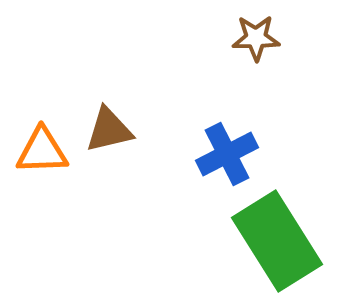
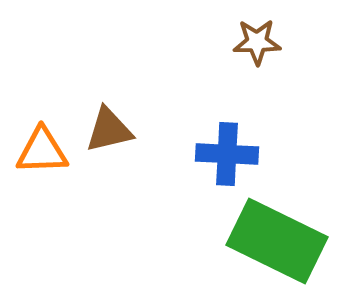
brown star: moved 1 px right, 4 px down
blue cross: rotated 30 degrees clockwise
green rectangle: rotated 32 degrees counterclockwise
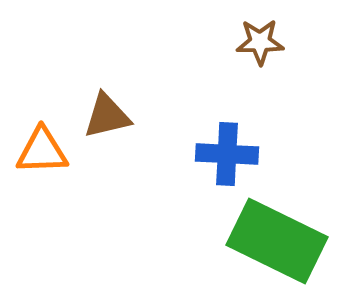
brown star: moved 3 px right
brown triangle: moved 2 px left, 14 px up
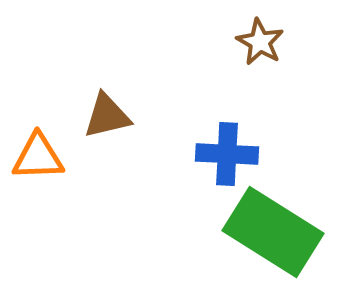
brown star: rotated 30 degrees clockwise
orange triangle: moved 4 px left, 6 px down
green rectangle: moved 4 px left, 9 px up; rotated 6 degrees clockwise
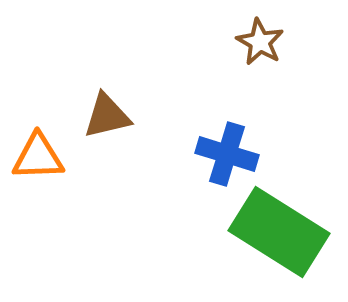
blue cross: rotated 14 degrees clockwise
green rectangle: moved 6 px right
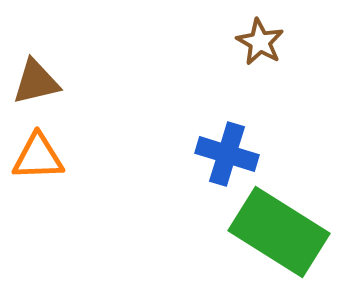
brown triangle: moved 71 px left, 34 px up
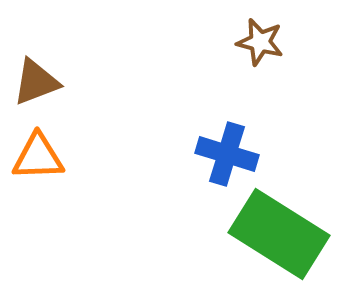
brown star: rotated 15 degrees counterclockwise
brown triangle: rotated 8 degrees counterclockwise
green rectangle: moved 2 px down
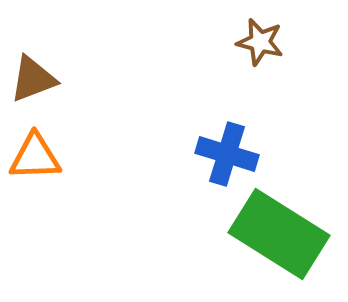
brown triangle: moved 3 px left, 3 px up
orange triangle: moved 3 px left
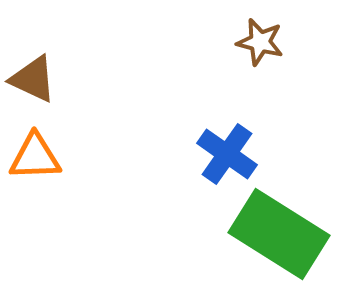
brown triangle: rotated 46 degrees clockwise
blue cross: rotated 18 degrees clockwise
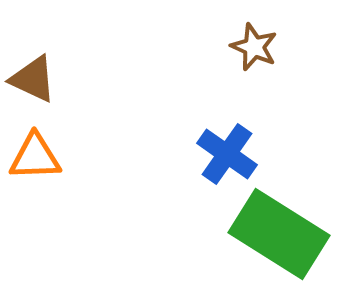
brown star: moved 6 px left, 5 px down; rotated 9 degrees clockwise
